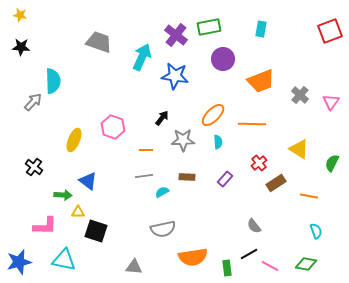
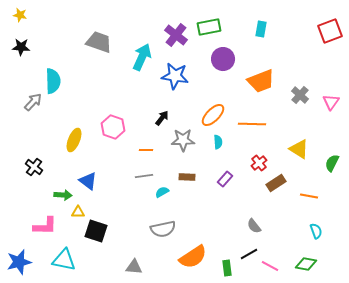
orange semicircle at (193, 257): rotated 24 degrees counterclockwise
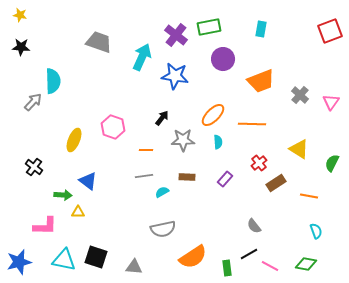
black square at (96, 231): moved 26 px down
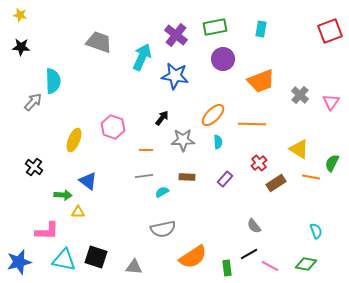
green rectangle at (209, 27): moved 6 px right
orange line at (309, 196): moved 2 px right, 19 px up
pink L-shape at (45, 226): moved 2 px right, 5 px down
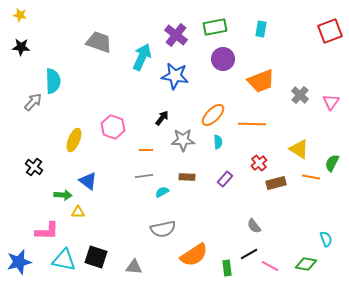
brown rectangle at (276, 183): rotated 18 degrees clockwise
cyan semicircle at (316, 231): moved 10 px right, 8 px down
orange semicircle at (193, 257): moved 1 px right, 2 px up
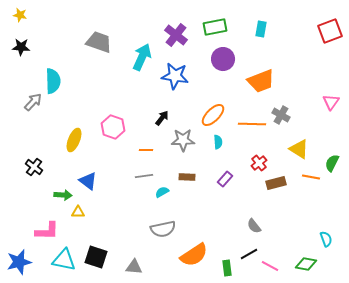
gray cross at (300, 95): moved 19 px left, 20 px down; rotated 12 degrees counterclockwise
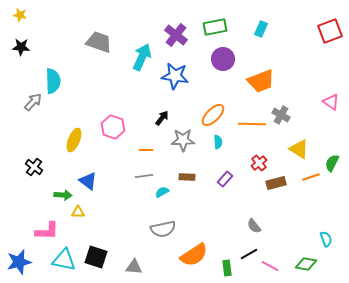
cyan rectangle at (261, 29): rotated 14 degrees clockwise
pink triangle at (331, 102): rotated 30 degrees counterclockwise
orange line at (311, 177): rotated 30 degrees counterclockwise
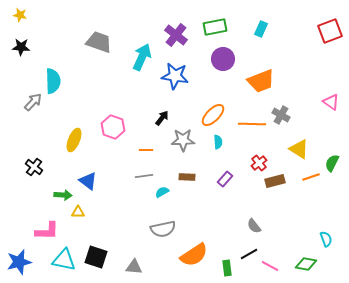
brown rectangle at (276, 183): moved 1 px left, 2 px up
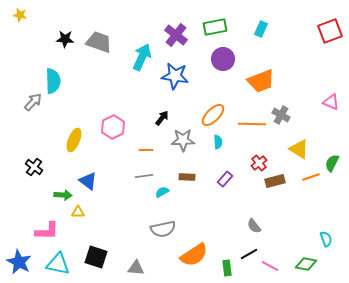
black star at (21, 47): moved 44 px right, 8 px up
pink triangle at (331, 102): rotated 12 degrees counterclockwise
pink hexagon at (113, 127): rotated 15 degrees clockwise
cyan triangle at (64, 260): moved 6 px left, 4 px down
blue star at (19, 262): rotated 30 degrees counterclockwise
gray triangle at (134, 267): moved 2 px right, 1 px down
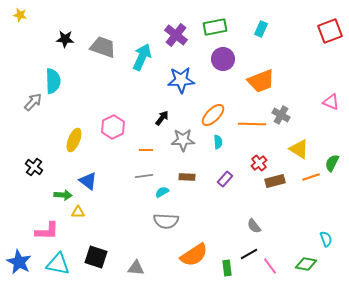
gray trapezoid at (99, 42): moved 4 px right, 5 px down
blue star at (175, 76): moved 6 px right, 4 px down; rotated 12 degrees counterclockwise
gray semicircle at (163, 229): moved 3 px right, 8 px up; rotated 15 degrees clockwise
pink line at (270, 266): rotated 24 degrees clockwise
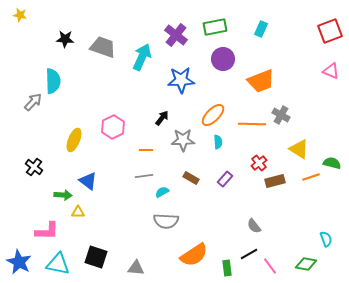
pink triangle at (331, 102): moved 31 px up
green semicircle at (332, 163): rotated 78 degrees clockwise
brown rectangle at (187, 177): moved 4 px right, 1 px down; rotated 28 degrees clockwise
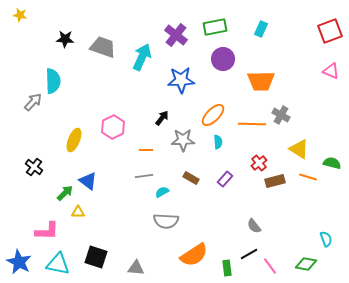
orange trapezoid at (261, 81): rotated 20 degrees clockwise
orange line at (311, 177): moved 3 px left; rotated 36 degrees clockwise
green arrow at (63, 195): moved 2 px right, 2 px up; rotated 48 degrees counterclockwise
